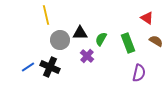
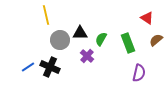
brown semicircle: moved 1 px up; rotated 72 degrees counterclockwise
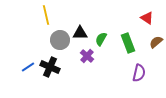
brown semicircle: moved 2 px down
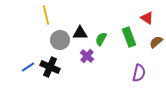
green rectangle: moved 1 px right, 6 px up
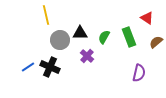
green semicircle: moved 3 px right, 2 px up
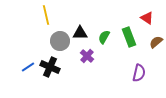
gray circle: moved 1 px down
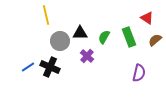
brown semicircle: moved 1 px left, 2 px up
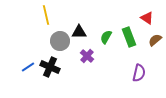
black triangle: moved 1 px left, 1 px up
green semicircle: moved 2 px right
